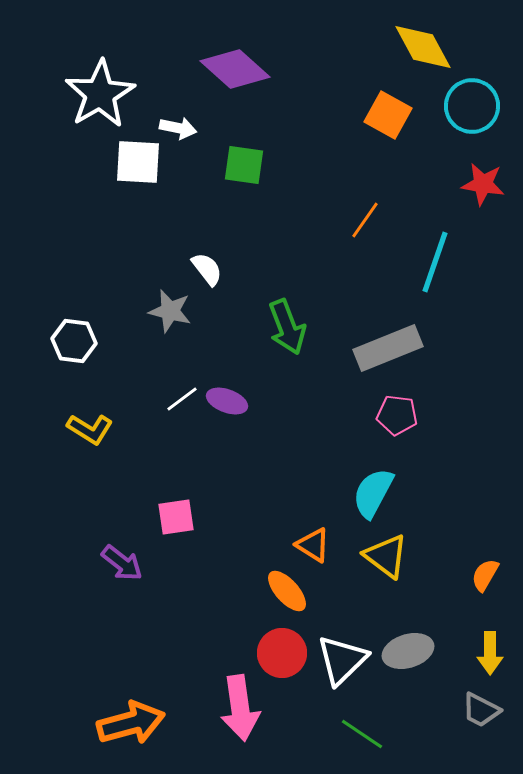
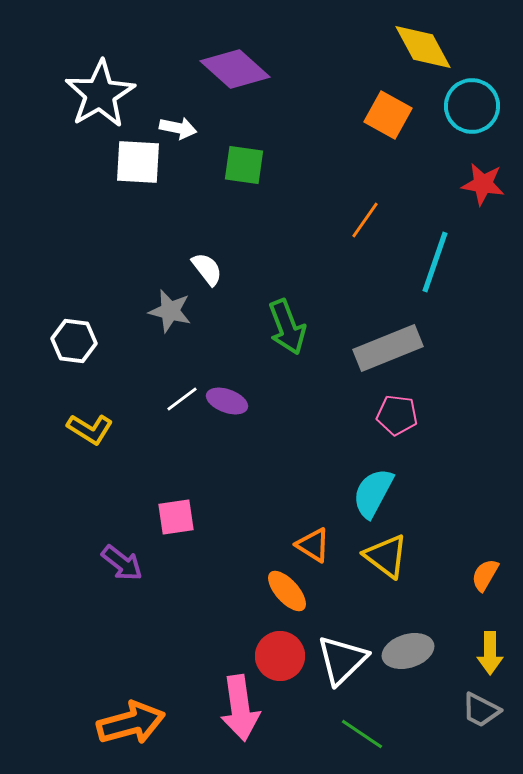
red circle: moved 2 px left, 3 px down
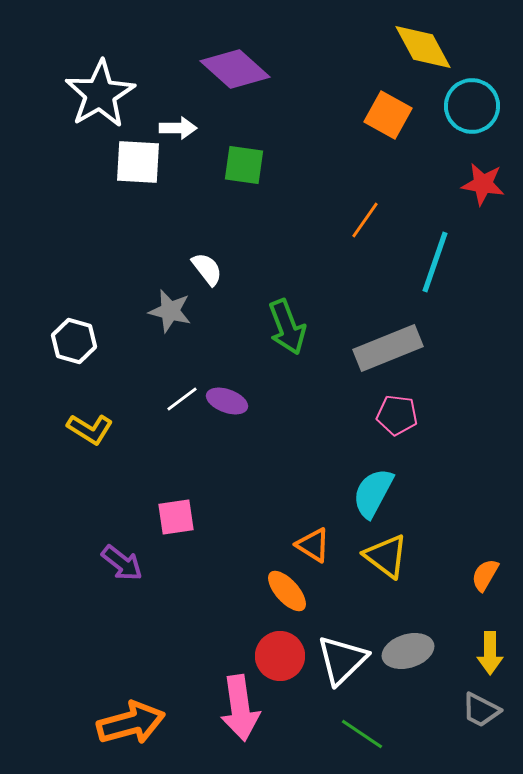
white arrow: rotated 12 degrees counterclockwise
white hexagon: rotated 9 degrees clockwise
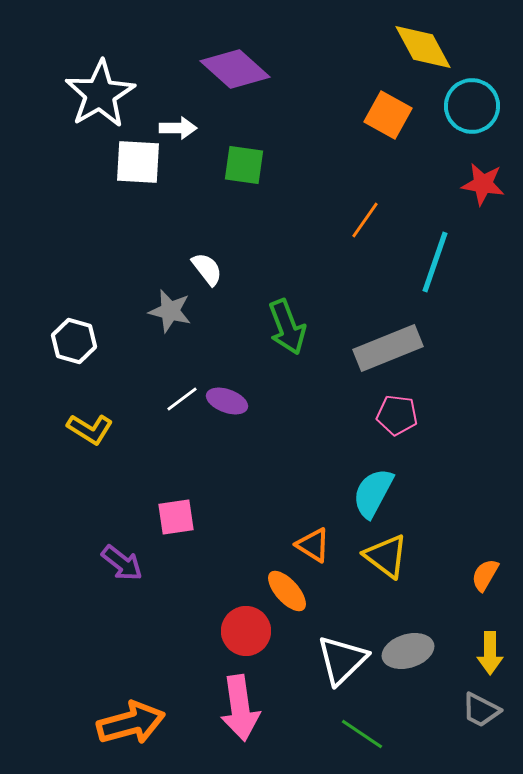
red circle: moved 34 px left, 25 px up
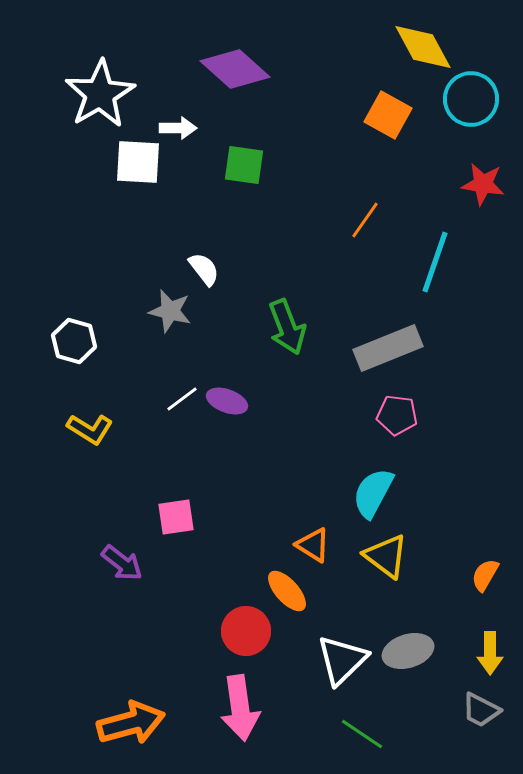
cyan circle: moved 1 px left, 7 px up
white semicircle: moved 3 px left
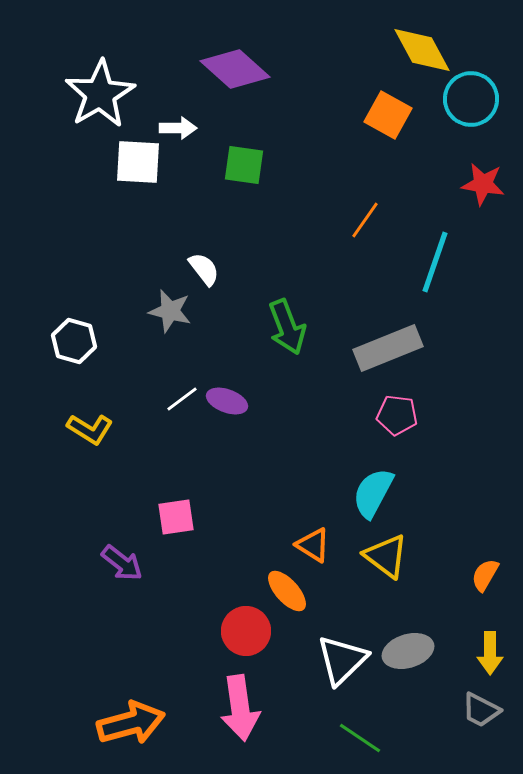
yellow diamond: moved 1 px left, 3 px down
green line: moved 2 px left, 4 px down
